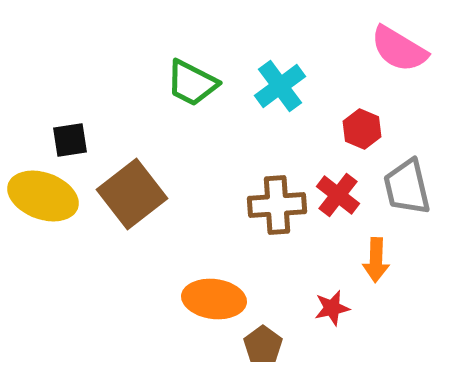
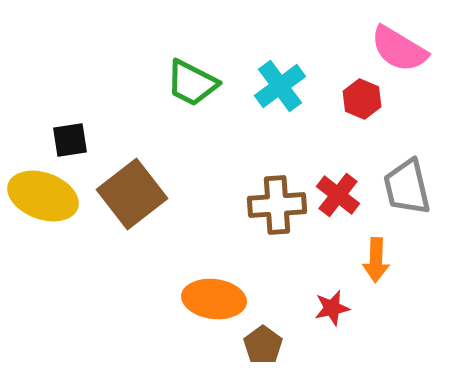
red hexagon: moved 30 px up
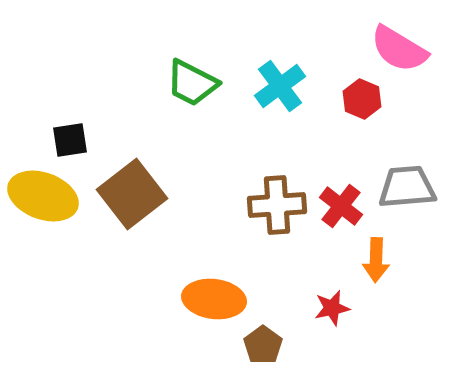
gray trapezoid: rotated 98 degrees clockwise
red cross: moved 3 px right, 11 px down
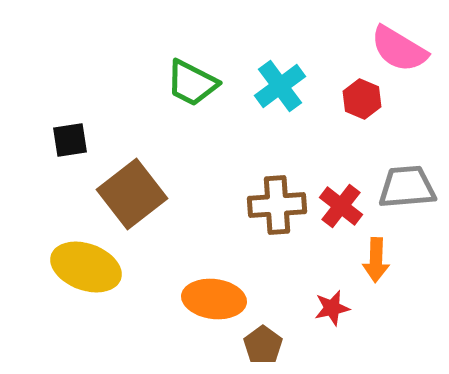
yellow ellipse: moved 43 px right, 71 px down
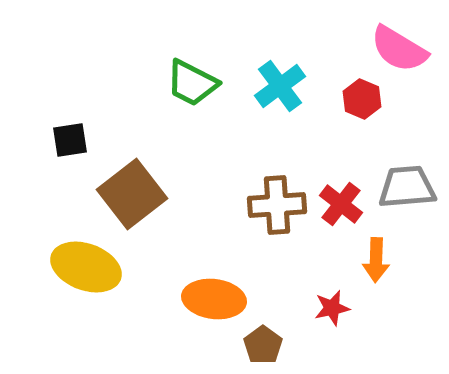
red cross: moved 2 px up
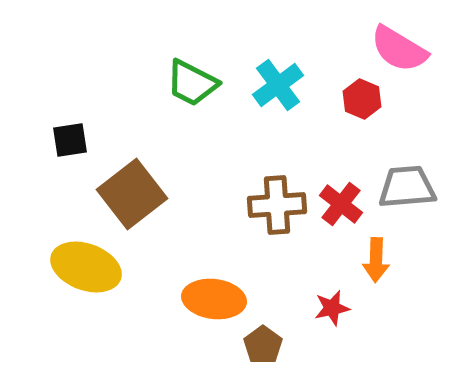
cyan cross: moved 2 px left, 1 px up
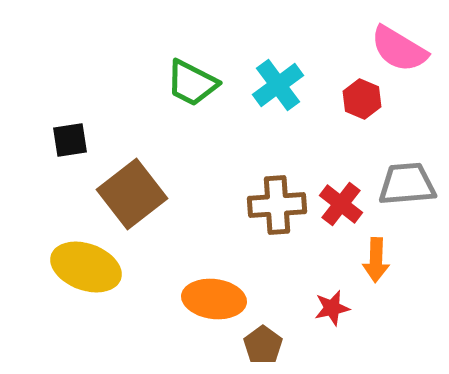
gray trapezoid: moved 3 px up
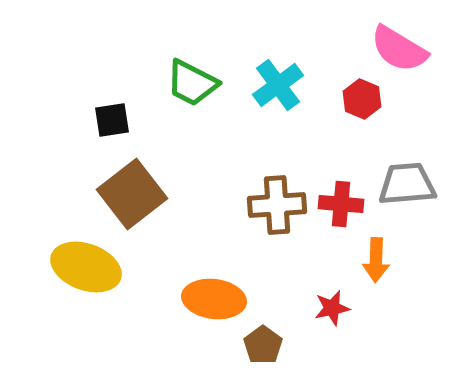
black square: moved 42 px right, 20 px up
red cross: rotated 33 degrees counterclockwise
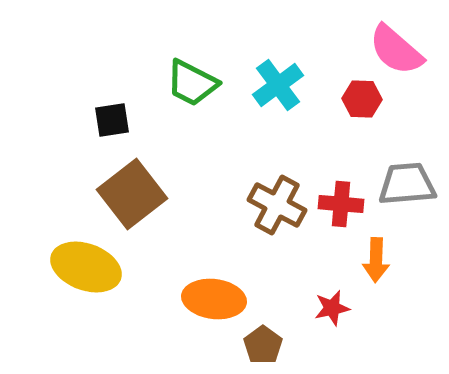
pink semicircle: moved 3 px left, 1 px down; rotated 10 degrees clockwise
red hexagon: rotated 21 degrees counterclockwise
brown cross: rotated 32 degrees clockwise
